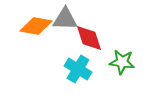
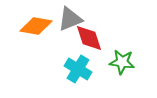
gray triangle: moved 5 px right; rotated 24 degrees counterclockwise
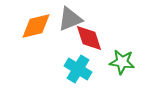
orange diamond: rotated 24 degrees counterclockwise
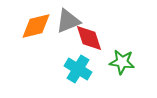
gray triangle: moved 2 px left, 2 px down
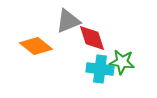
orange diamond: moved 20 px down; rotated 52 degrees clockwise
red diamond: moved 3 px right
cyan cross: moved 22 px right; rotated 24 degrees counterclockwise
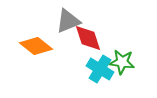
red diamond: moved 4 px left
cyan cross: rotated 24 degrees clockwise
